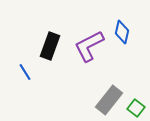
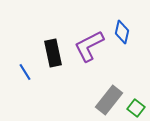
black rectangle: moved 3 px right, 7 px down; rotated 32 degrees counterclockwise
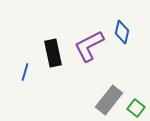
blue line: rotated 48 degrees clockwise
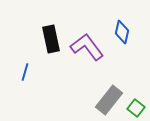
purple L-shape: moved 2 px left, 1 px down; rotated 80 degrees clockwise
black rectangle: moved 2 px left, 14 px up
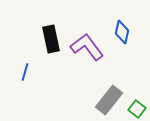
green square: moved 1 px right, 1 px down
